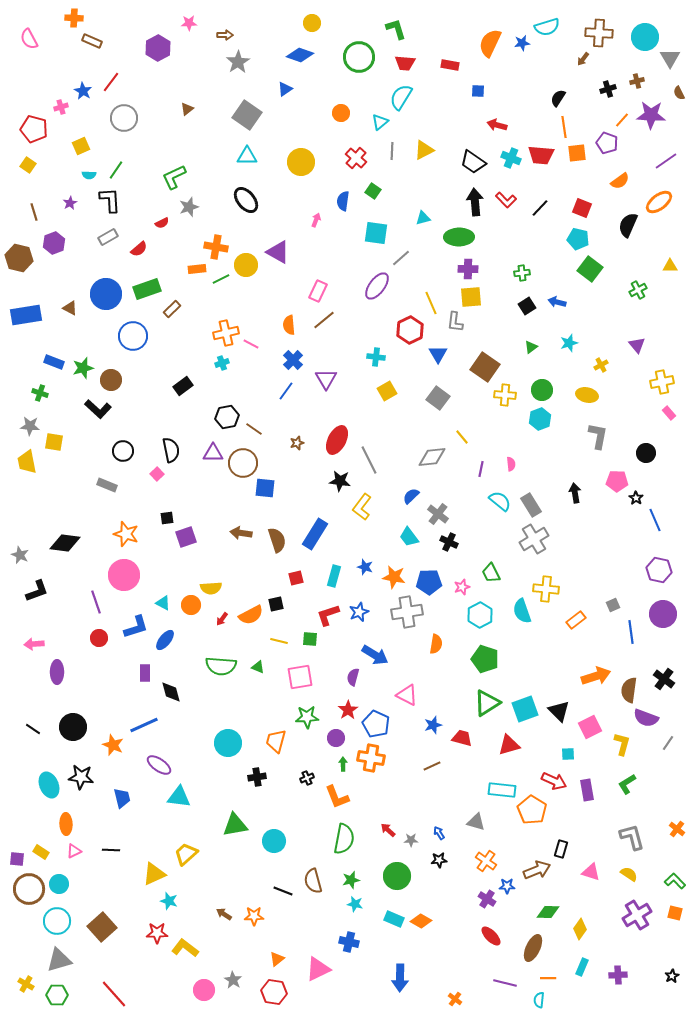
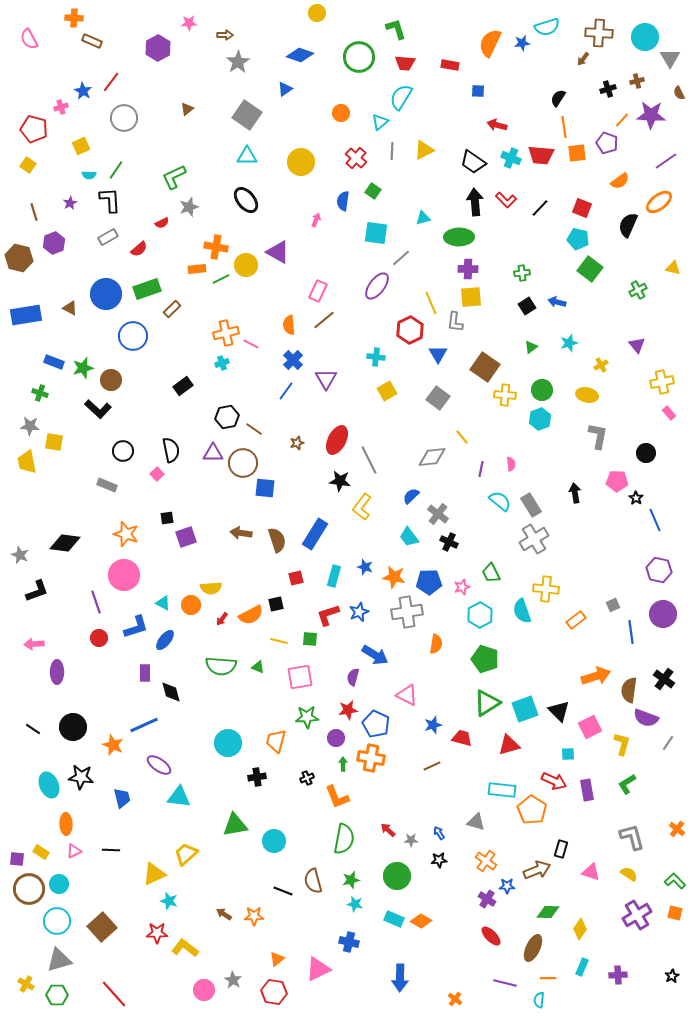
yellow circle at (312, 23): moved 5 px right, 10 px up
yellow triangle at (670, 266): moved 3 px right, 2 px down; rotated 14 degrees clockwise
red star at (348, 710): rotated 24 degrees clockwise
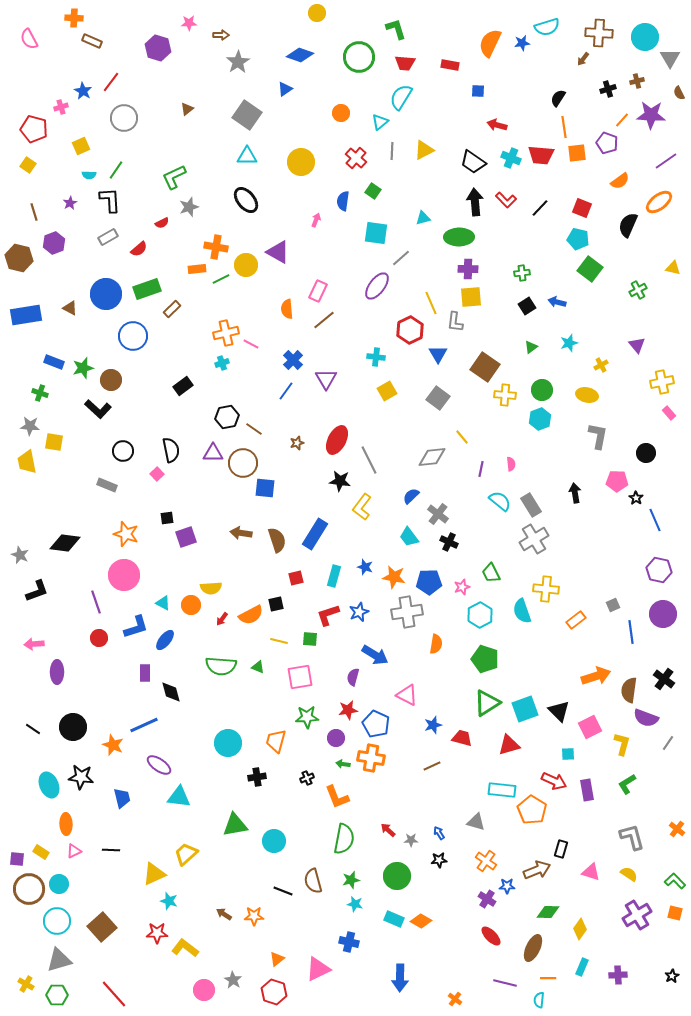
brown arrow at (225, 35): moved 4 px left
purple hexagon at (158, 48): rotated 15 degrees counterclockwise
orange semicircle at (289, 325): moved 2 px left, 16 px up
green arrow at (343, 764): rotated 80 degrees counterclockwise
red hexagon at (274, 992): rotated 10 degrees clockwise
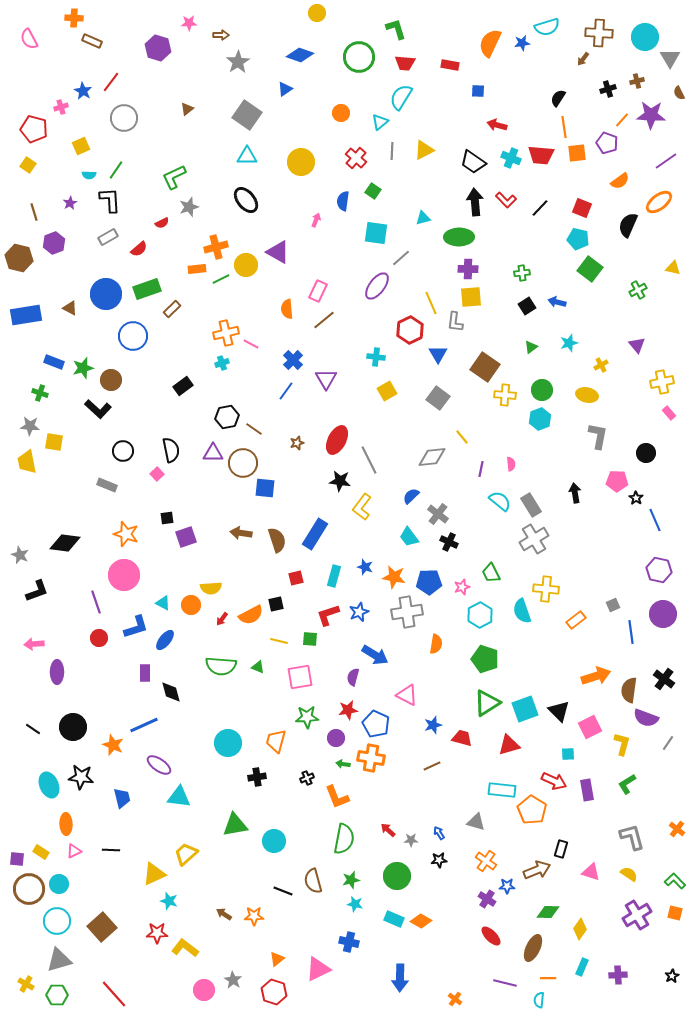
orange cross at (216, 247): rotated 25 degrees counterclockwise
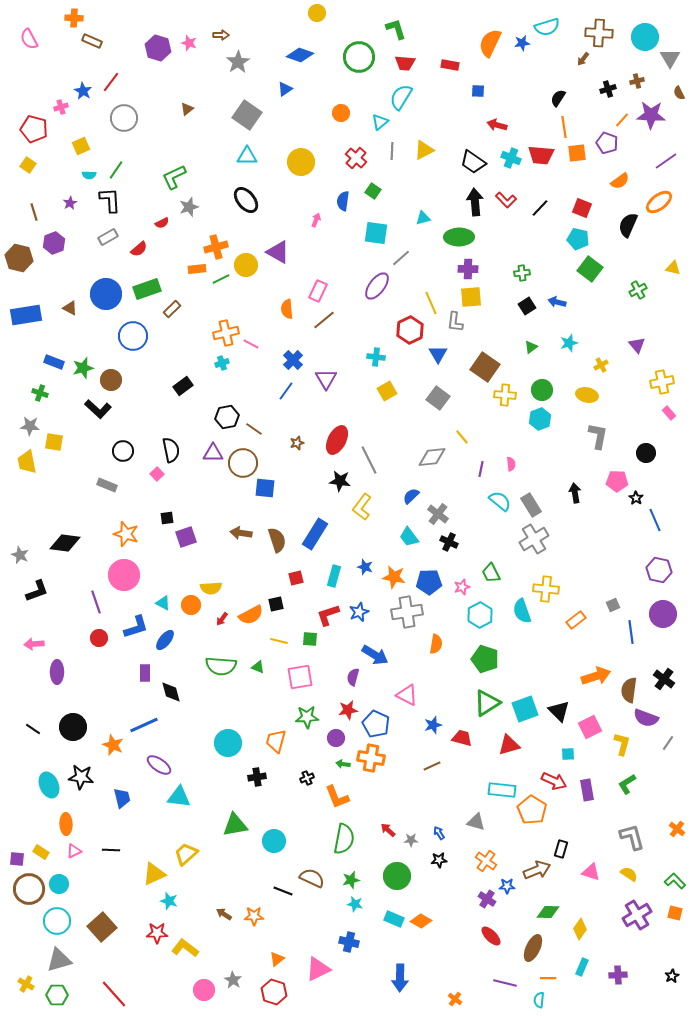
pink star at (189, 23): moved 20 px down; rotated 21 degrees clockwise
brown semicircle at (313, 881): moved 1 px left, 3 px up; rotated 130 degrees clockwise
